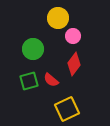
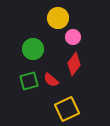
pink circle: moved 1 px down
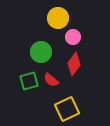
green circle: moved 8 px right, 3 px down
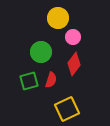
red semicircle: rotated 112 degrees counterclockwise
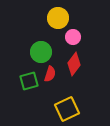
red semicircle: moved 1 px left, 6 px up
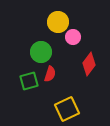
yellow circle: moved 4 px down
red diamond: moved 15 px right
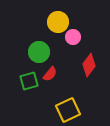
green circle: moved 2 px left
red diamond: moved 1 px down
red semicircle: rotated 21 degrees clockwise
yellow square: moved 1 px right, 1 px down
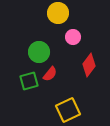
yellow circle: moved 9 px up
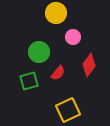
yellow circle: moved 2 px left
red semicircle: moved 8 px right, 1 px up
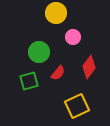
red diamond: moved 2 px down
yellow square: moved 9 px right, 4 px up
